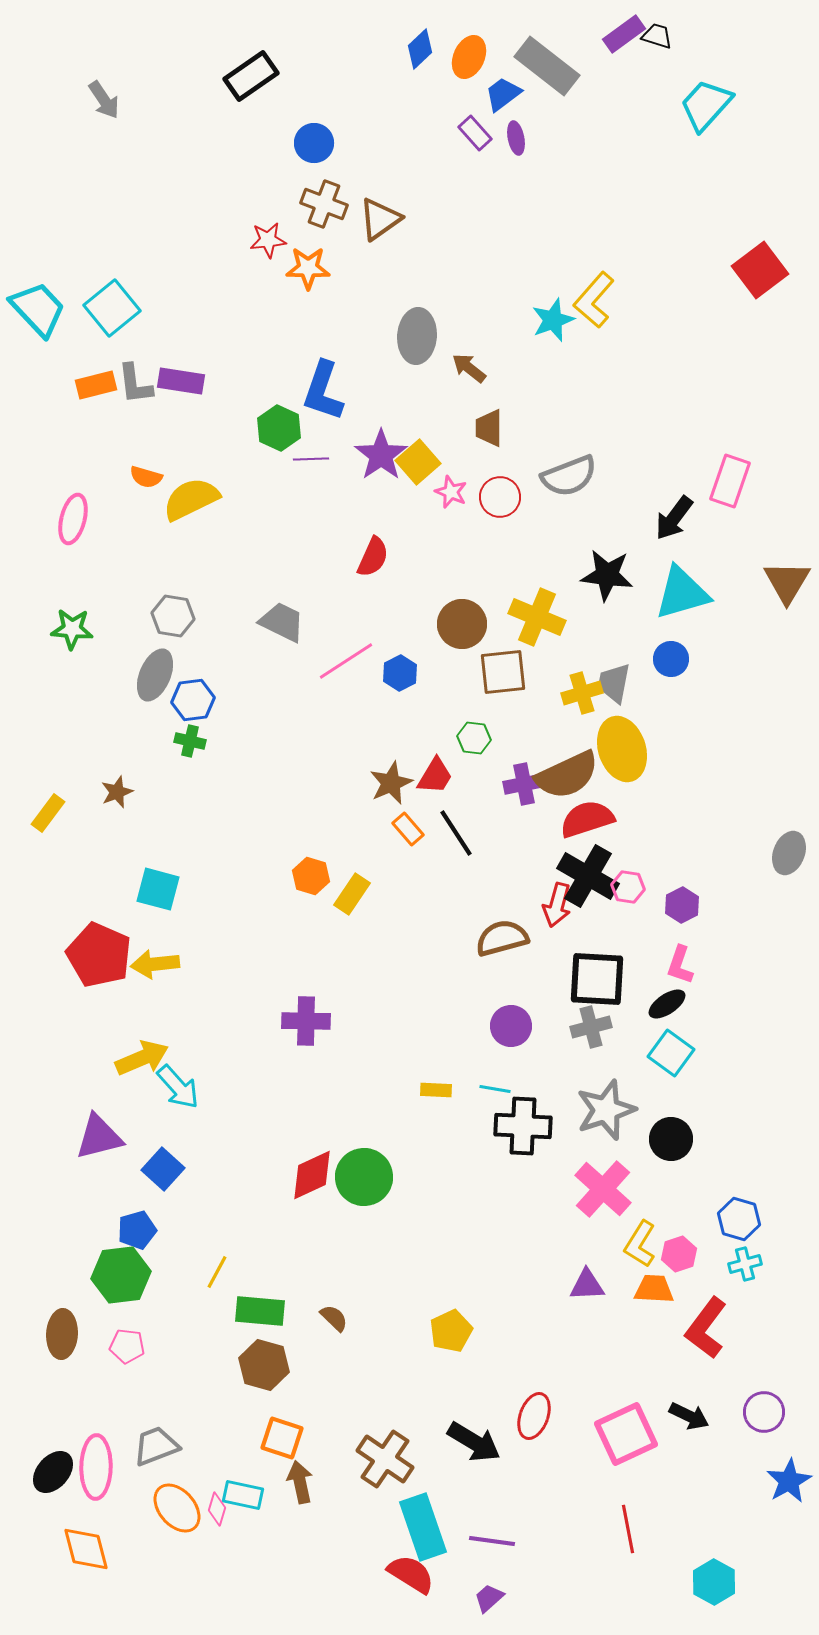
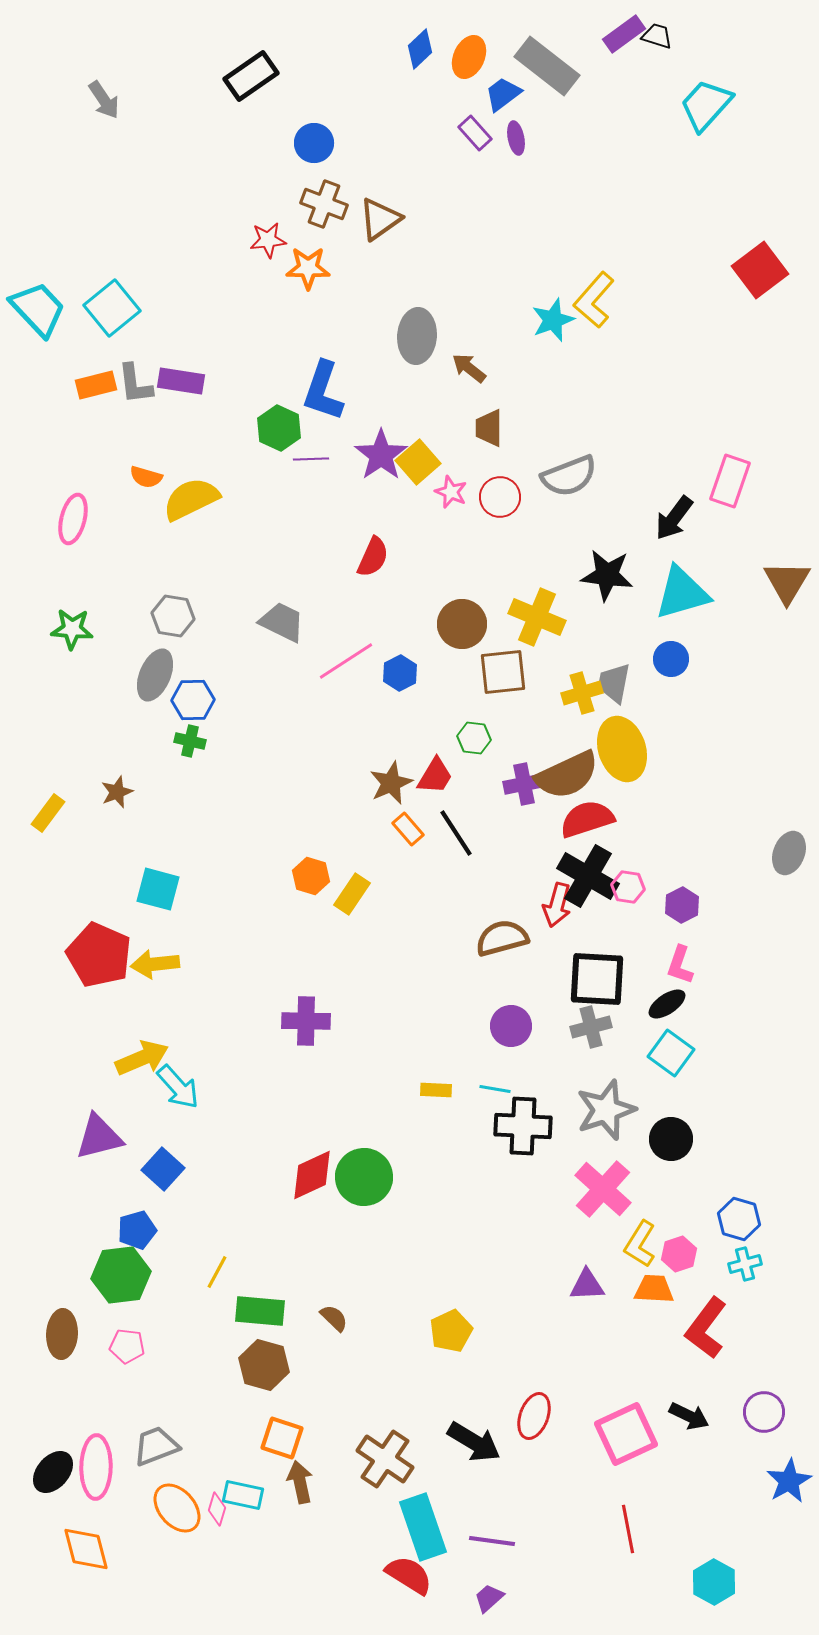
blue hexagon at (193, 700): rotated 6 degrees clockwise
red semicircle at (411, 1574): moved 2 px left, 1 px down
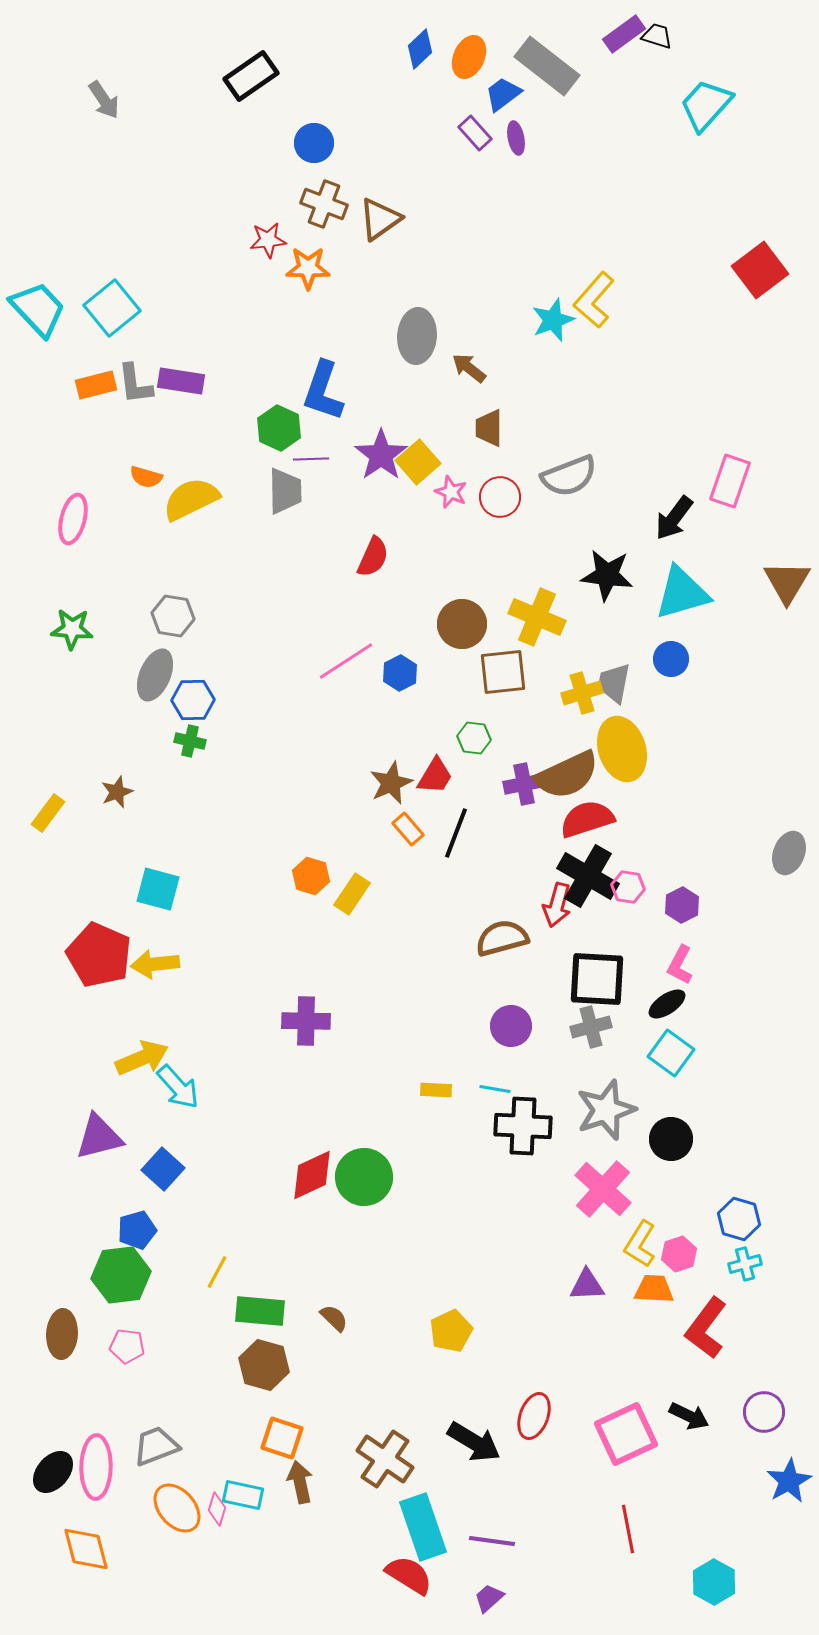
gray trapezoid at (282, 622): moved 3 px right, 131 px up; rotated 63 degrees clockwise
black line at (456, 833): rotated 54 degrees clockwise
pink L-shape at (680, 965): rotated 9 degrees clockwise
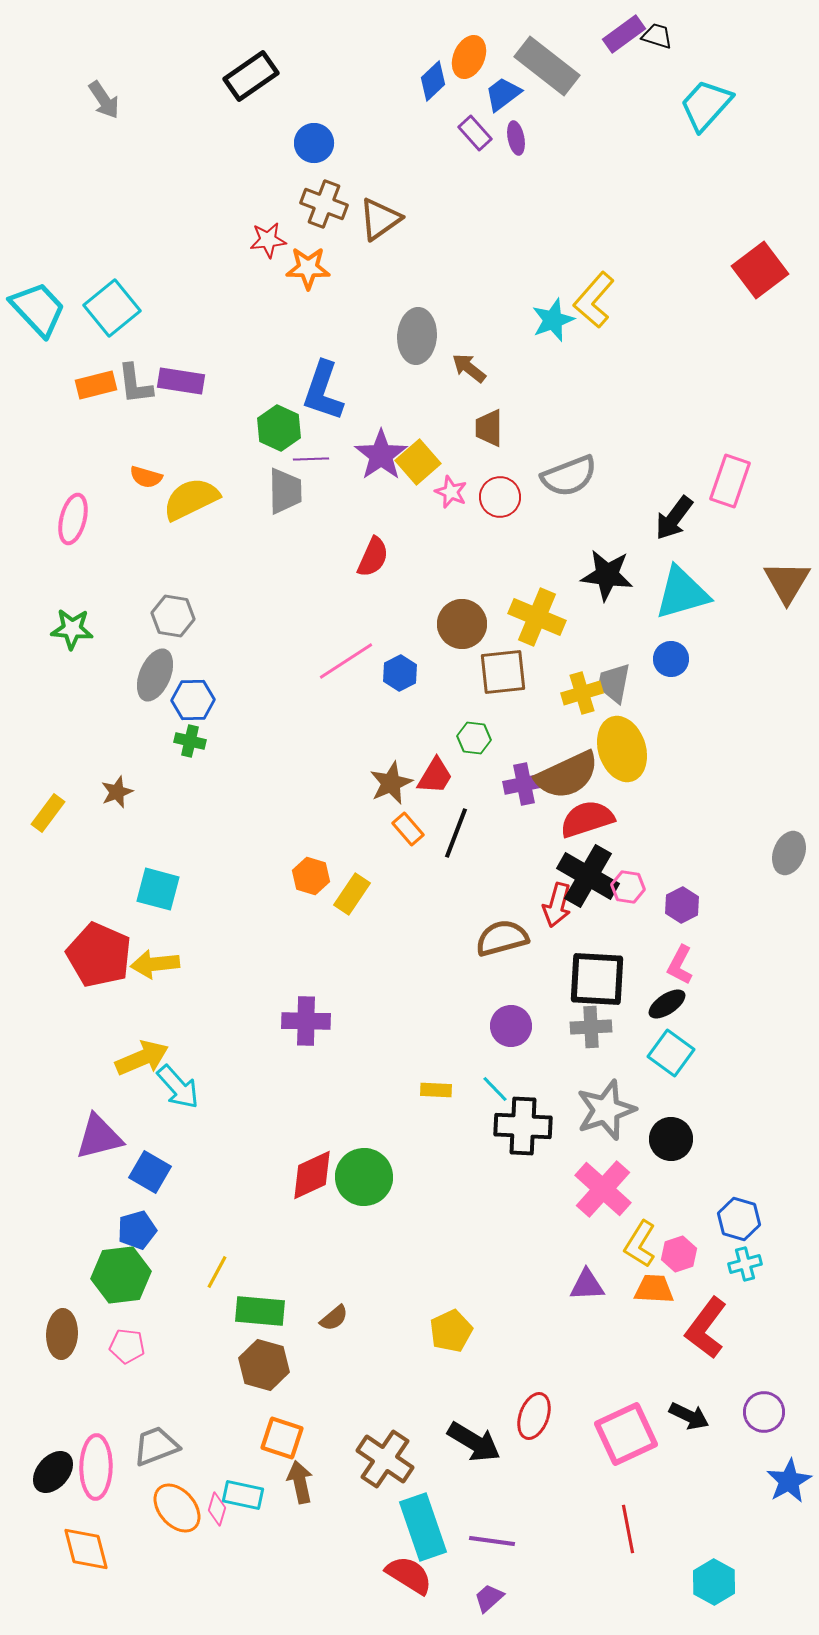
blue diamond at (420, 49): moved 13 px right, 32 px down
gray cross at (591, 1027): rotated 12 degrees clockwise
cyan line at (495, 1089): rotated 36 degrees clockwise
blue square at (163, 1169): moved 13 px left, 3 px down; rotated 12 degrees counterclockwise
brown semicircle at (334, 1318): rotated 96 degrees clockwise
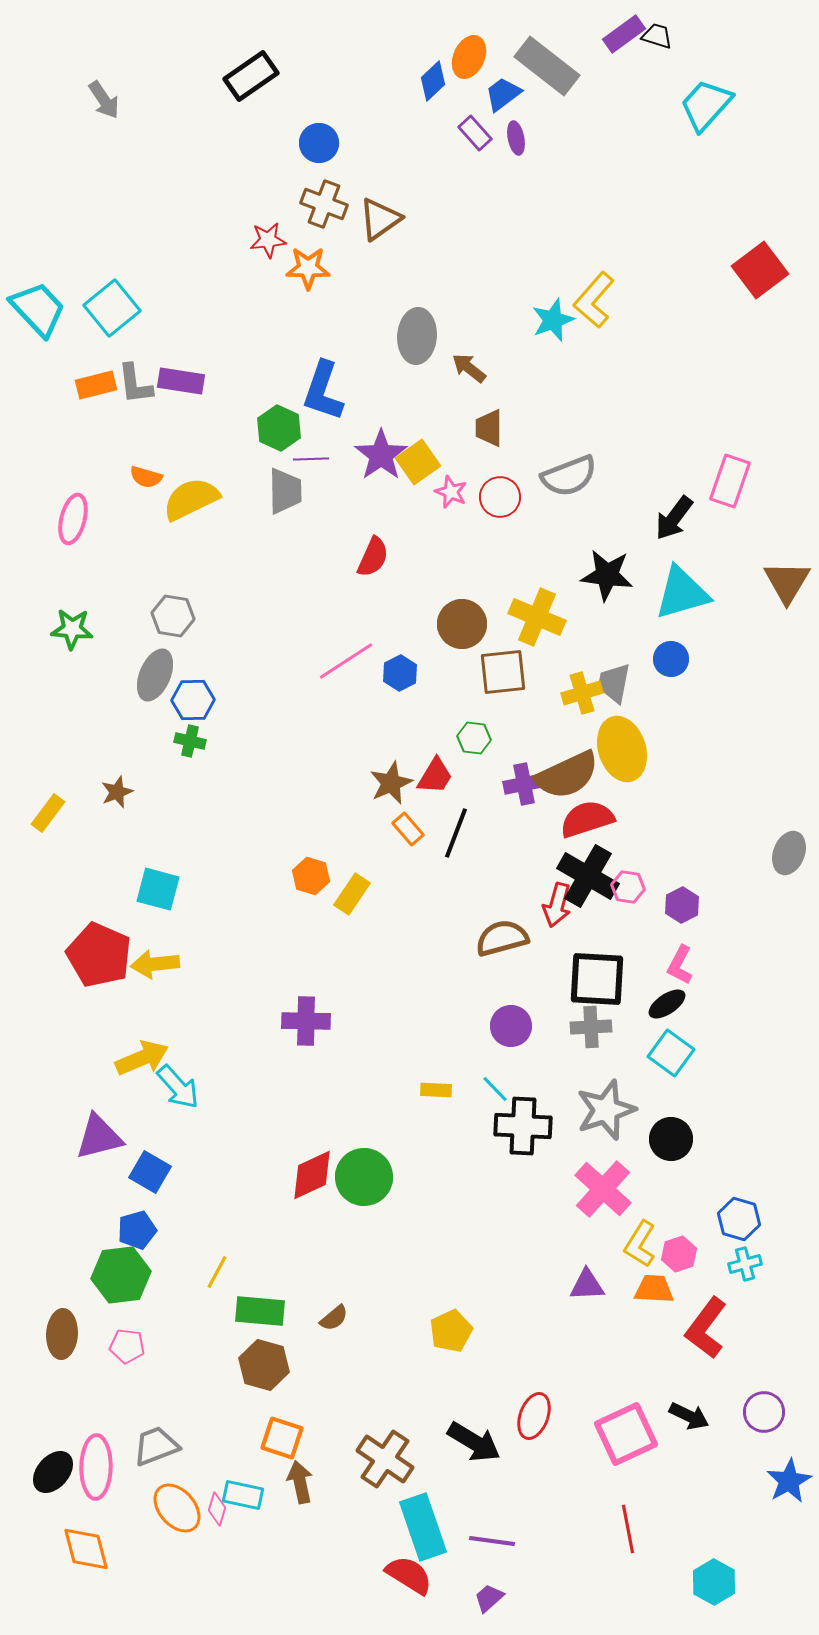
blue circle at (314, 143): moved 5 px right
yellow square at (418, 462): rotated 6 degrees clockwise
